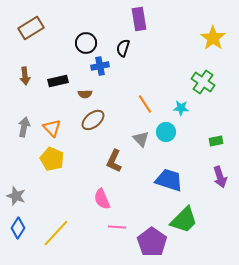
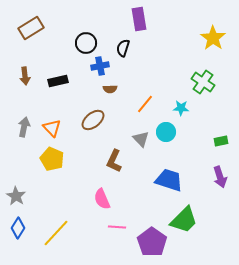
brown semicircle: moved 25 px right, 5 px up
orange line: rotated 72 degrees clockwise
green rectangle: moved 5 px right
gray star: rotated 12 degrees clockwise
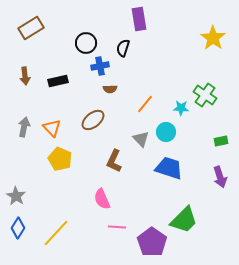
green cross: moved 2 px right, 13 px down
yellow pentagon: moved 8 px right
blue trapezoid: moved 12 px up
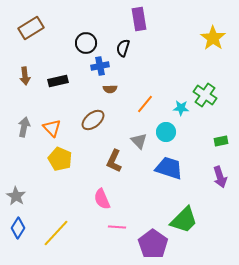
gray triangle: moved 2 px left, 2 px down
purple pentagon: moved 1 px right, 2 px down
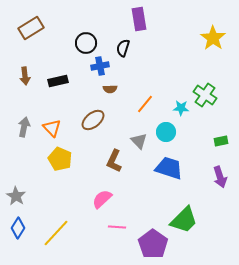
pink semicircle: rotated 70 degrees clockwise
